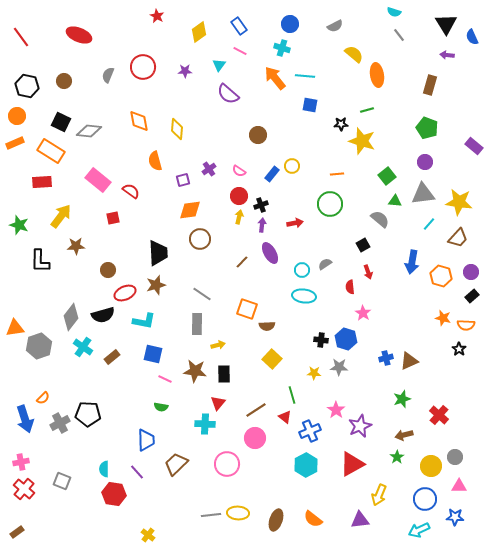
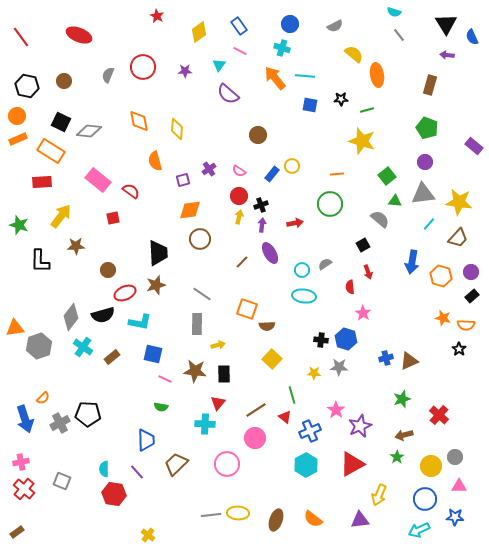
black star at (341, 124): moved 25 px up
orange rectangle at (15, 143): moved 3 px right, 4 px up
cyan L-shape at (144, 321): moved 4 px left, 1 px down
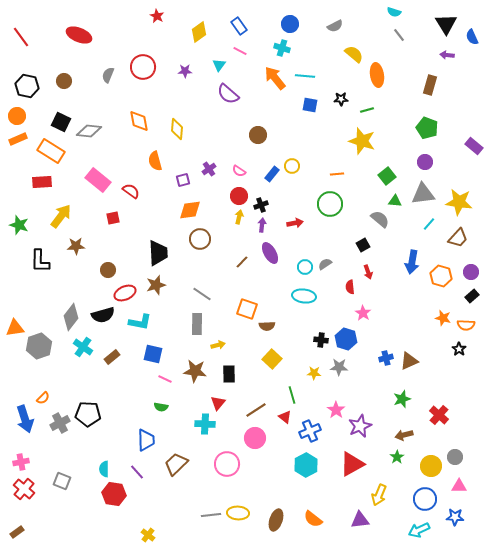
cyan circle at (302, 270): moved 3 px right, 3 px up
black rectangle at (224, 374): moved 5 px right
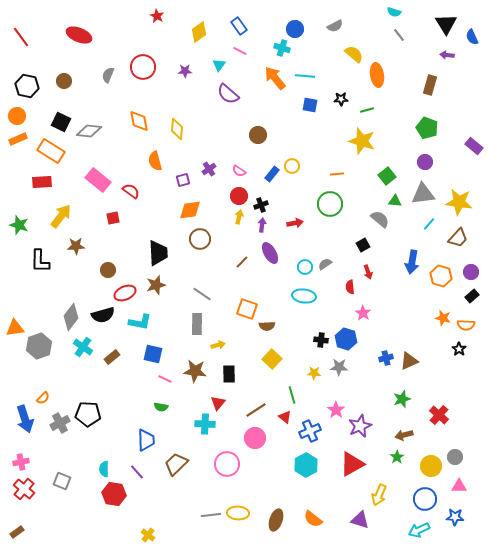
blue circle at (290, 24): moved 5 px right, 5 px down
purple triangle at (360, 520): rotated 24 degrees clockwise
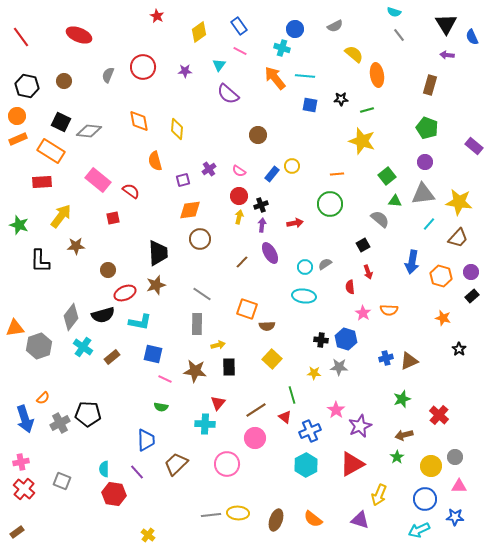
orange semicircle at (466, 325): moved 77 px left, 15 px up
black rectangle at (229, 374): moved 7 px up
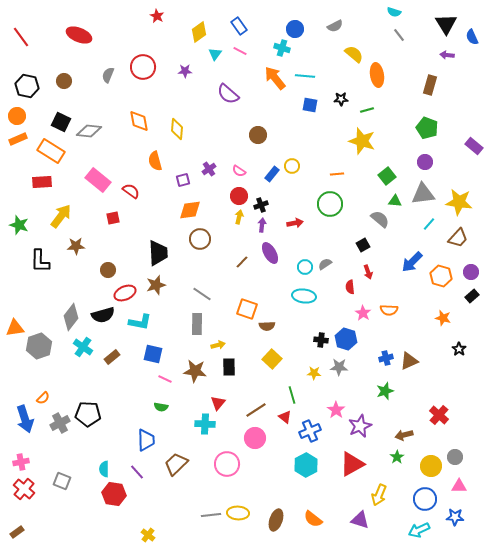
cyan triangle at (219, 65): moved 4 px left, 11 px up
blue arrow at (412, 262): rotated 35 degrees clockwise
green star at (402, 399): moved 17 px left, 8 px up
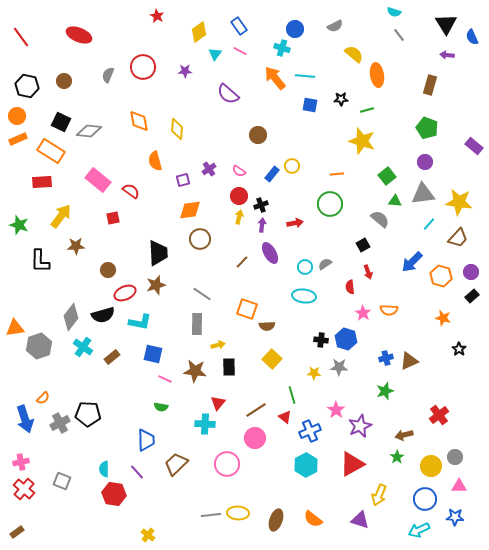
red cross at (439, 415): rotated 12 degrees clockwise
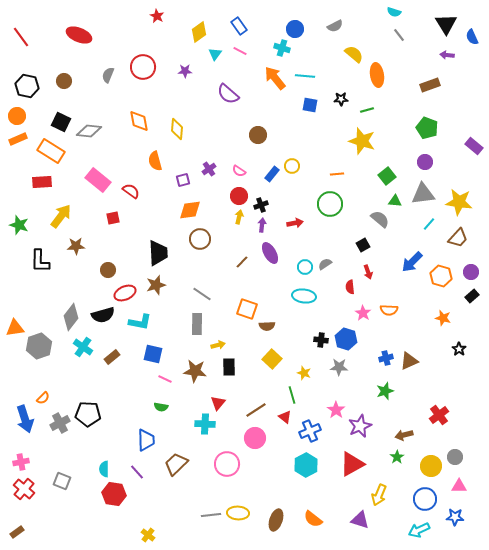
brown rectangle at (430, 85): rotated 54 degrees clockwise
yellow star at (314, 373): moved 10 px left; rotated 16 degrees clockwise
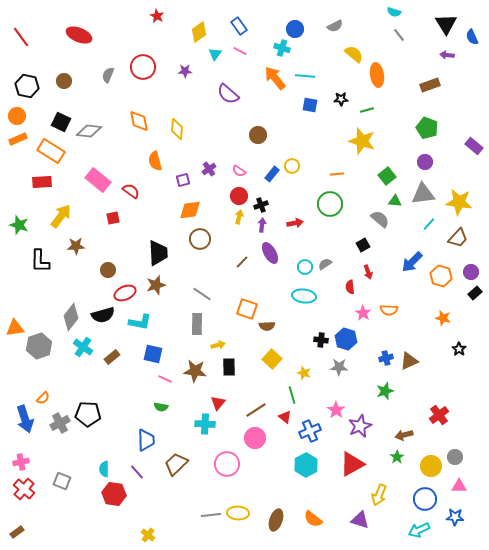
black rectangle at (472, 296): moved 3 px right, 3 px up
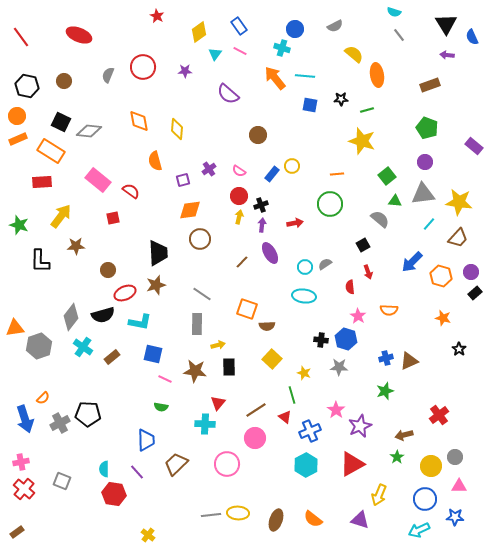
pink star at (363, 313): moved 5 px left, 3 px down
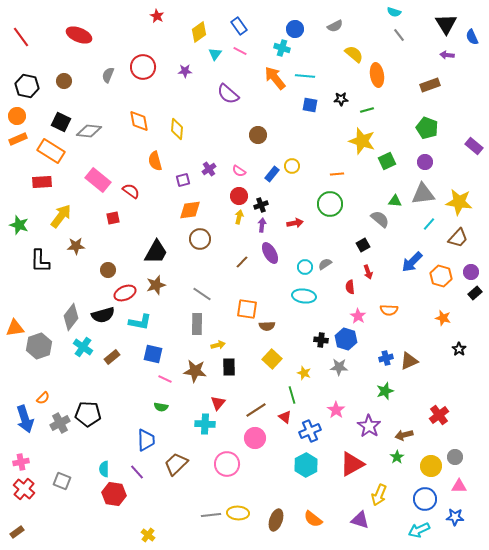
green square at (387, 176): moved 15 px up; rotated 12 degrees clockwise
black trapezoid at (158, 253): moved 2 px left, 1 px up; rotated 32 degrees clockwise
orange square at (247, 309): rotated 10 degrees counterclockwise
purple star at (360, 426): moved 9 px right; rotated 15 degrees counterclockwise
